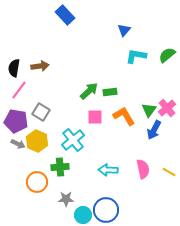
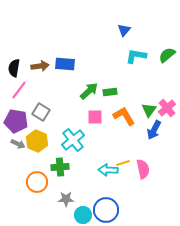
blue rectangle: moved 49 px down; rotated 42 degrees counterclockwise
yellow line: moved 46 px left, 9 px up; rotated 48 degrees counterclockwise
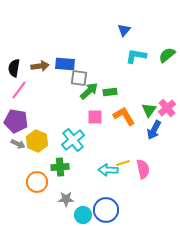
gray square: moved 38 px right, 34 px up; rotated 24 degrees counterclockwise
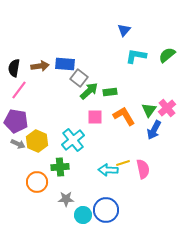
gray square: rotated 30 degrees clockwise
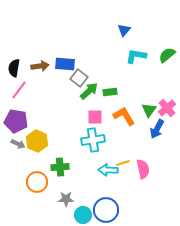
blue arrow: moved 3 px right, 1 px up
cyan cross: moved 20 px right; rotated 30 degrees clockwise
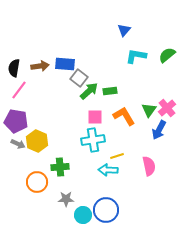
green rectangle: moved 1 px up
blue arrow: moved 2 px right, 1 px down
yellow line: moved 6 px left, 7 px up
pink semicircle: moved 6 px right, 3 px up
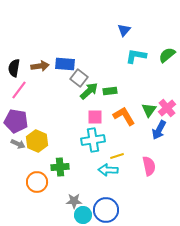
gray star: moved 8 px right, 2 px down
